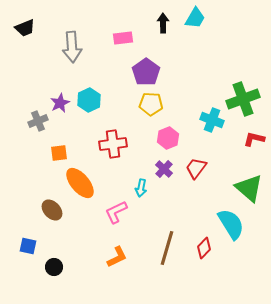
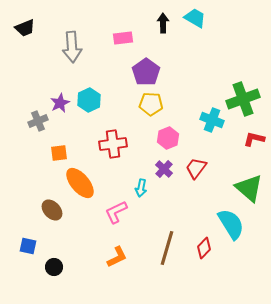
cyan trapezoid: rotated 90 degrees counterclockwise
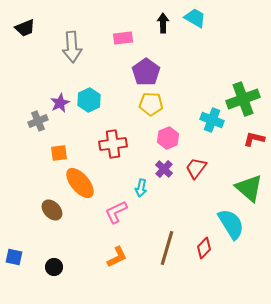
blue square: moved 14 px left, 11 px down
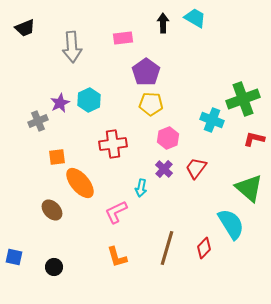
orange square: moved 2 px left, 4 px down
orange L-shape: rotated 100 degrees clockwise
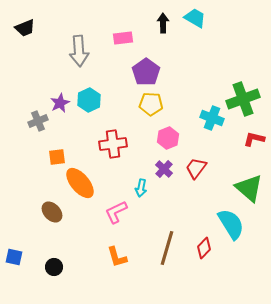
gray arrow: moved 7 px right, 4 px down
cyan cross: moved 2 px up
brown ellipse: moved 2 px down
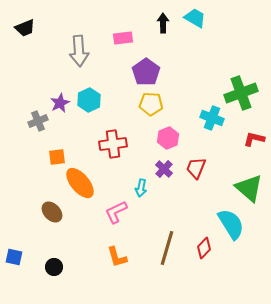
green cross: moved 2 px left, 6 px up
red trapezoid: rotated 15 degrees counterclockwise
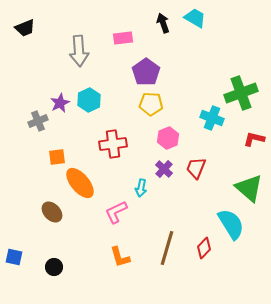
black arrow: rotated 18 degrees counterclockwise
orange L-shape: moved 3 px right
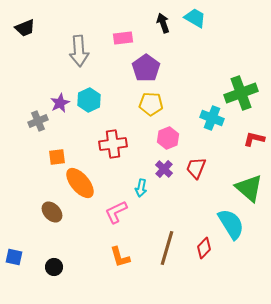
purple pentagon: moved 4 px up
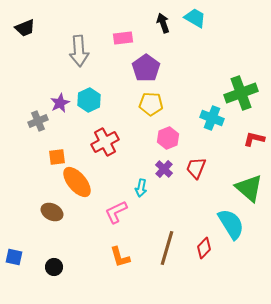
red cross: moved 8 px left, 2 px up; rotated 20 degrees counterclockwise
orange ellipse: moved 3 px left, 1 px up
brown ellipse: rotated 20 degrees counterclockwise
